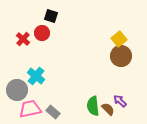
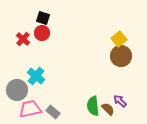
black square: moved 8 px left, 2 px down
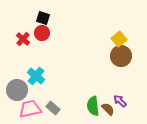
gray rectangle: moved 4 px up
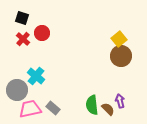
black square: moved 21 px left
purple arrow: rotated 32 degrees clockwise
green semicircle: moved 1 px left, 1 px up
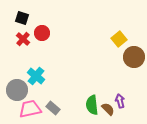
brown circle: moved 13 px right, 1 px down
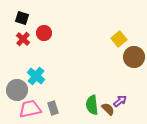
red circle: moved 2 px right
purple arrow: rotated 64 degrees clockwise
gray rectangle: rotated 32 degrees clockwise
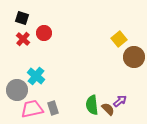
pink trapezoid: moved 2 px right
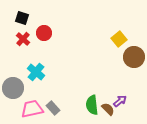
cyan cross: moved 4 px up
gray circle: moved 4 px left, 2 px up
gray rectangle: rotated 24 degrees counterclockwise
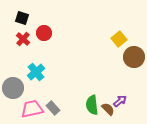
cyan cross: rotated 12 degrees clockwise
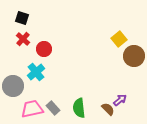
red circle: moved 16 px down
brown circle: moved 1 px up
gray circle: moved 2 px up
purple arrow: moved 1 px up
green semicircle: moved 13 px left, 3 px down
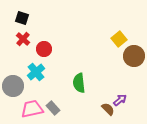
green semicircle: moved 25 px up
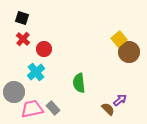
brown circle: moved 5 px left, 4 px up
gray circle: moved 1 px right, 6 px down
